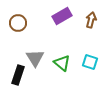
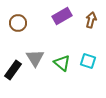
cyan square: moved 2 px left, 1 px up
black rectangle: moved 5 px left, 5 px up; rotated 18 degrees clockwise
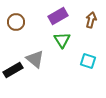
purple rectangle: moved 4 px left
brown circle: moved 2 px left, 1 px up
gray triangle: moved 1 px down; rotated 18 degrees counterclockwise
green triangle: moved 23 px up; rotated 18 degrees clockwise
black rectangle: rotated 24 degrees clockwise
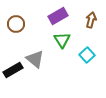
brown circle: moved 2 px down
cyan square: moved 1 px left, 6 px up; rotated 28 degrees clockwise
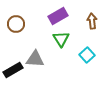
brown arrow: moved 1 px right, 1 px down; rotated 21 degrees counterclockwise
green triangle: moved 1 px left, 1 px up
gray triangle: rotated 36 degrees counterclockwise
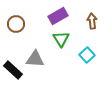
black rectangle: rotated 72 degrees clockwise
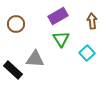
cyan square: moved 2 px up
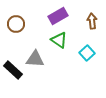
green triangle: moved 2 px left, 1 px down; rotated 24 degrees counterclockwise
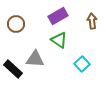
cyan square: moved 5 px left, 11 px down
black rectangle: moved 1 px up
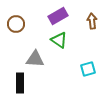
cyan square: moved 6 px right, 5 px down; rotated 28 degrees clockwise
black rectangle: moved 7 px right, 14 px down; rotated 48 degrees clockwise
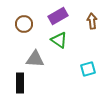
brown circle: moved 8 px right
